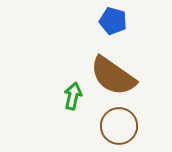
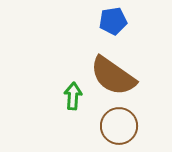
blue pentagon: rotated 24 degrees counterclockwise
green arrow: rotated 8 degrees counterclockwise
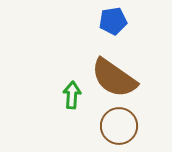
brown semicircle: moved 1 px right, 2 px down
green arrow: moved 1 px left, 1 px up
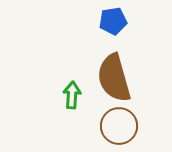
brown semicircle: rotated 39 degrees clockwise
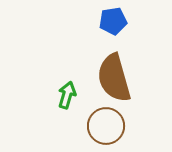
green arrow: moved 5 px left; rotated 12 degrees clockwise
brown circle: moved 13 px left
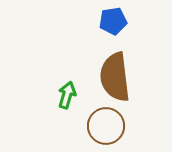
brown semicircle: moved 1 px right, 1 px up; rotated 9 degrees clockwise
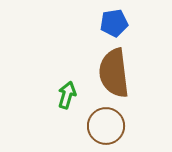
blue pentagon: moved 1 px right, 2 px down
brown semicircle: moved 1 px left, 4 px up
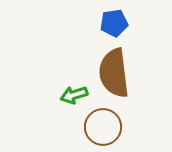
green arrow: moved 7 px right; rotated 124 degrees counterclockwise
brown circle: moved 3 px left, 1 px down
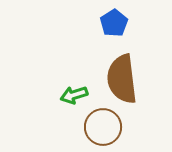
blue pentagon: rotated 24 degrees counterclockwise
brown semicircle: moved 8 px right, 6 px down
